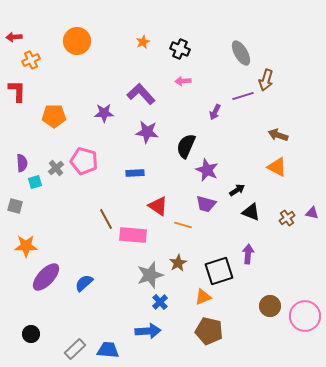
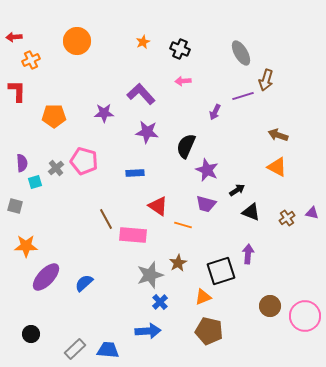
black square at (219, 271): moved 2 px right
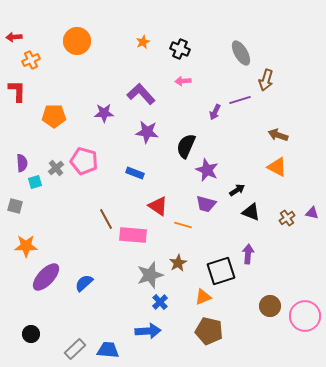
purple line at (243, 96): moved 3 px left, 4 px down
blue rectangle at (135, 173): rotated 24 degrees clockwise
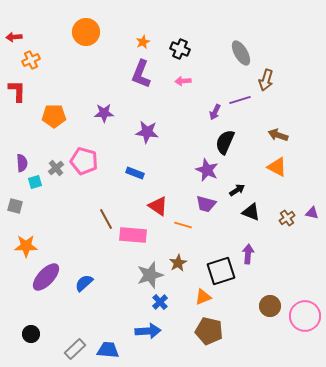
orange circle at (77, 41): moved 9 px right, 9 px up
purple L-shape at (141, 94): moved 20 px up; rotated 116 degrees counterclockwise
black semicircle at (186, 146): moved 39 px right, 4 px up
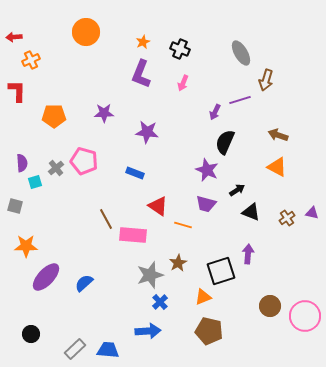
pink arrow at (183, 81): moved 2 px down; rotated 63 degrees counterclockwise
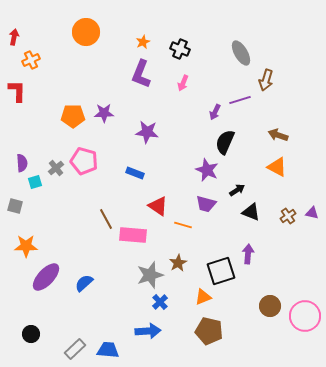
red arrow at (14, 37): rotated 105 degrees clockwise
orange pentagon at (54, 116): moved 19 px right
brown cross at (287, 218): moved 1 px right, 2 px up
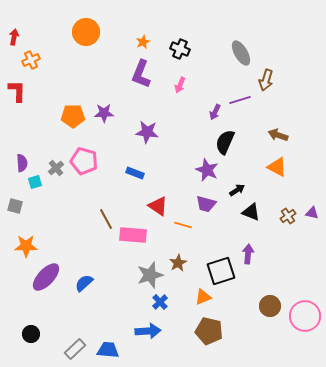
pink arrow at (183, 83): moved 3 px left, 2 px down
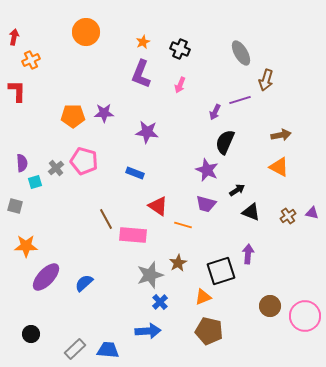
brown arrow at (278, 135): moved 3 px right; rotated 150 degrees clockwise
orange triangle at (277, 167): moved 2 px right
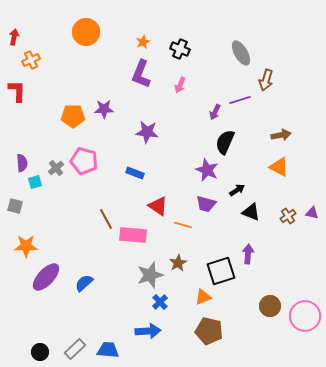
purple star at (104, 113): moved 4 px up
black circle at (31, 334): moved 9 px right, 18 px down
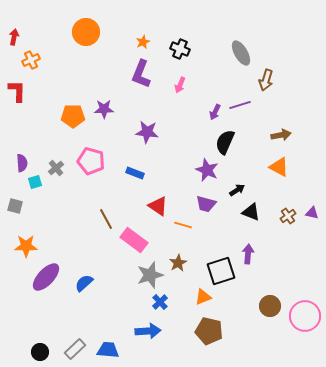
purple line at (240, 100): moved 5 px down
pink pentagon at (84, 161): moved 7 px right
pink rectangle at (133, 235): moved 1 px right, 5 px down; rotated 32 degrees clockwise
